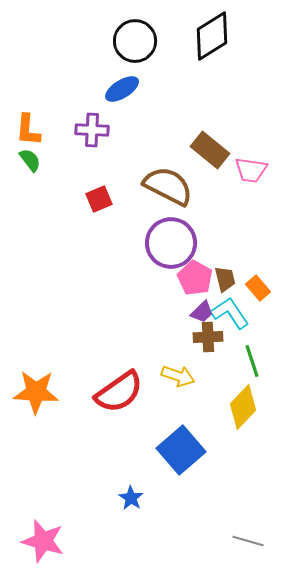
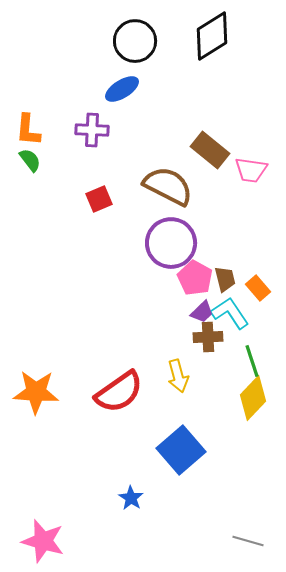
yellow arrow: rotated 56 degrees clockwise
yellow diamond: moved 10 px right, 9 px up
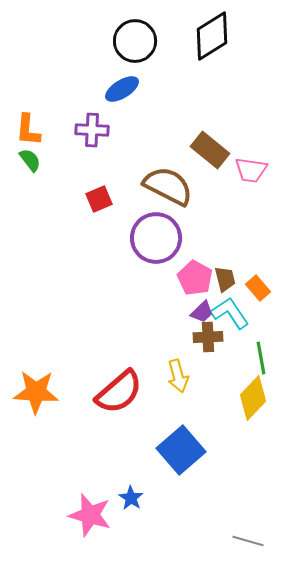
purple circle: moved 15 px left, 5 px up
green line: moved 9 px right, 3 px up; rotated 8 degrees clockwise
red semicircle: rotated 6 degrees counterclockwise
pink star: moved 47 px right, 26 px up
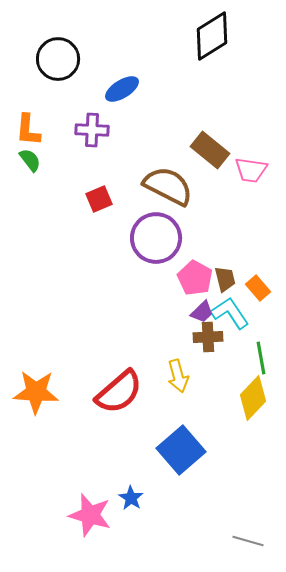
black circle: moved 77 px left, 18 px down
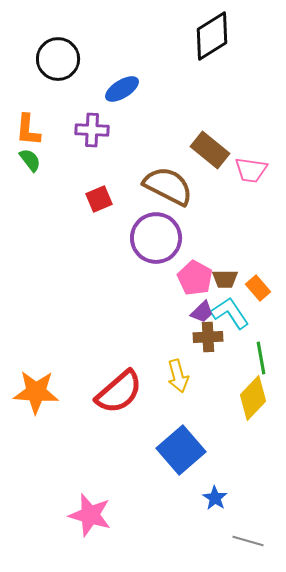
brown trapezoid: rotated 104 degrees clockwise
blue star: moved 84 px right
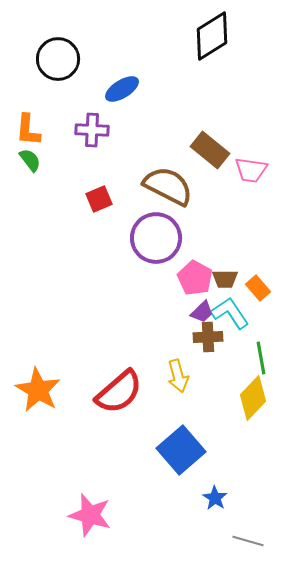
orange star: moved 2 px right, 2 px up; rotated 27 degrees clockwise
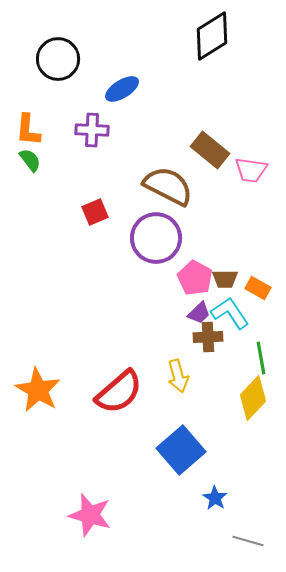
red square: moved 4 px left, 13 px down
orange rectangle: rotated 20 degrees counterclockwise
purple trapezoid: moved 3 px left, 1 px down
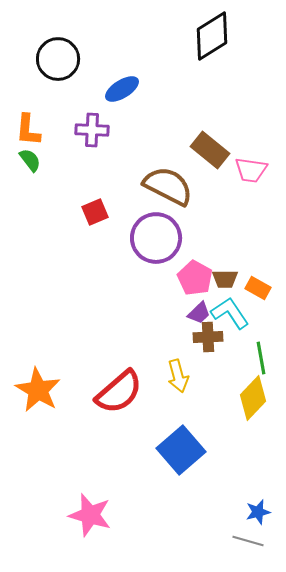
blue star: moved 43 px right, 14 px down; rotated 25 degrees clockwise
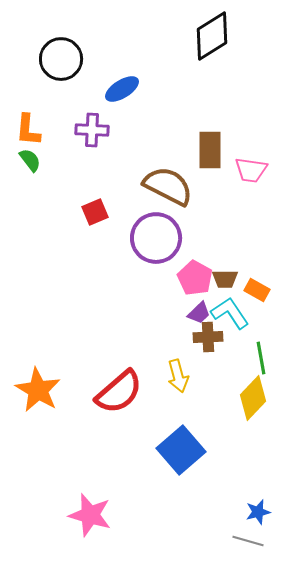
black circle: moved 3 px right
brown rectangle: rotated 51 degrees clockwise
orange rectangle: moved 1 px left, 2 px down
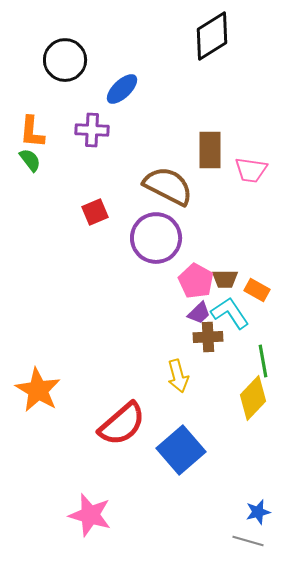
black circle: moved 4 px right, 1 px down
blue ellipse: rotated 12 degrees counterclockwise
orange L-shape: moved 4 px right, 2 px down
pink pentagon: moved 1 px right, 3 px down
green line: moved 2 px right, 3 px down
red semicircle: moved 3 px right, 32 px down
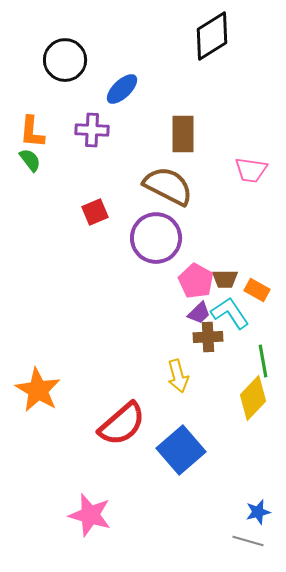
brown rectangle: moved 27 px left, 16 px up
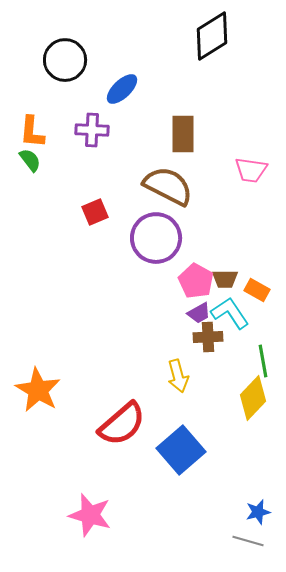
purple trapezoid: rotated 15 degrees clockwise
